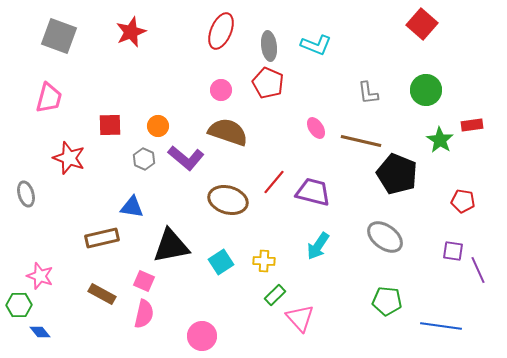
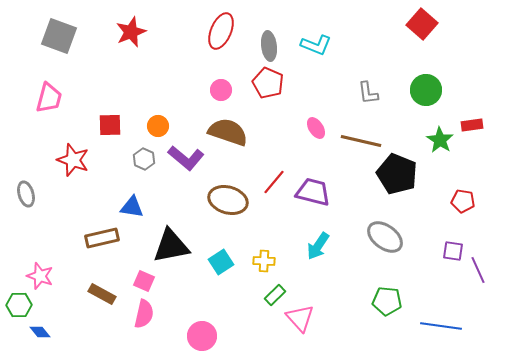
red star at (69, 158): moved 4 px right, 2 px down
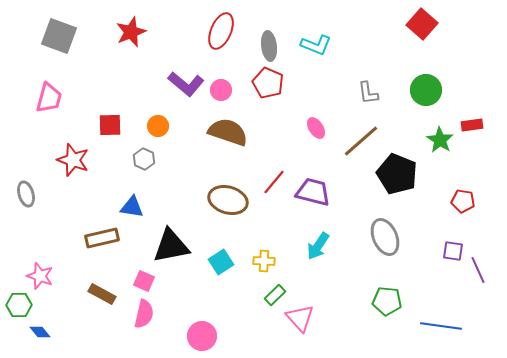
brown line at (361, 141): rotated 54 degrees counterclockwise
purple L-shape at (186, 158): moved 74 px up
gray ellipse at (385, 237): rotated 30 degrees clockwise
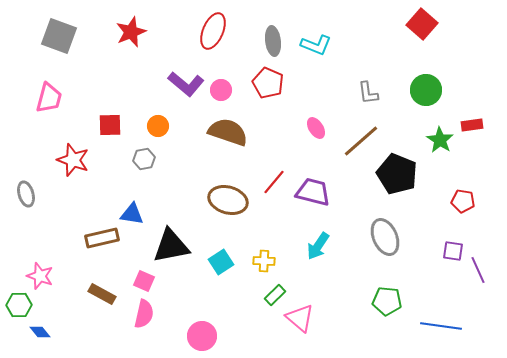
red ellipse at (221, 31): moved 8 px left
gray ellipse at (269, 46): moved 4 px right, 5 px up
gray hexagon at (144, 159): rotated 25 degrees clockwise
blue triangle at (132, 207): moved 7 px down
pink triangle at (300, 318): rotated 8 degrees counterclockwise
